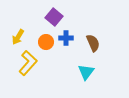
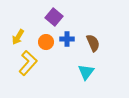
blue cross: moved 1 px right, 1 px down
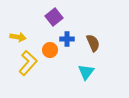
purple square: rotated 12 degrees clockwise
yellow arrow: rotated 112 degrees counterclockwise
orange circle: moved 4 px right, 8 px down
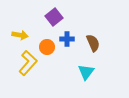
yellow arrow: moved 2 px right, 2 px up
orange circle: moved 3 px left, 3 px up
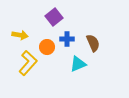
cyan triangle: moved 8 px left, 8 px up; rotated 30 degrees clockwise
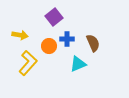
orange circle: moved 2 px right, 1 px up
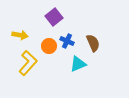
blue cross: moved 2 px down; rotated 24 degrees clockwise
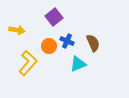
yellow arrow: moved 3 px left, 5 px up
